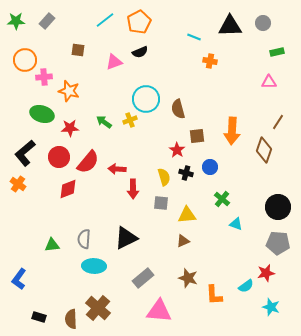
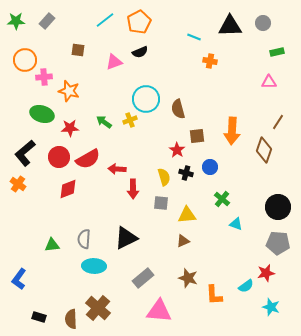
red semicircle at (88, 162): moved 3 px up; rotated 20 degrees clockwise
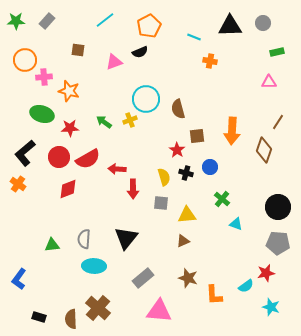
orange pentagon at (139, 22): moved 10 px right, 4 px down
black triangle at (126, 238): rotated 25 degrees counterclockwise
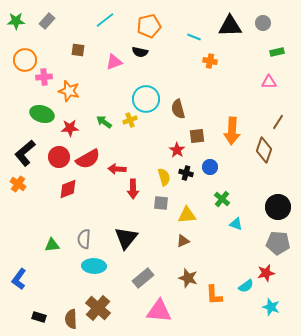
orange pentagon at (149, 26): rotated 15 degrees clockwise
black semicircle at (140, 52): rotated 35 degrees clockwise
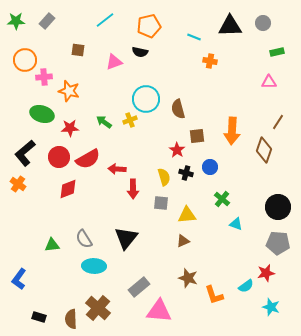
gray semicircle at (84, 239): rotated 36 degrees counterclockwise
gray rectangle at (143, 278): moved 4 px left, 9 px down
orange L-shape at (214, 295): rotated 15 degrees counterclockwise
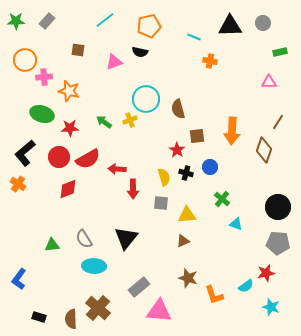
green rectangle at (277, 52): moved 3 px right
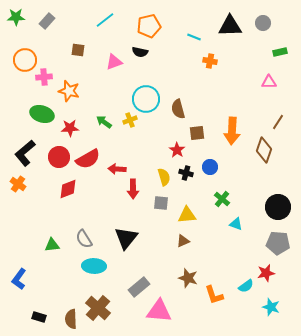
green star at (16, 21): moved 4 px up
brown square at (197, 136): moved 3 px up
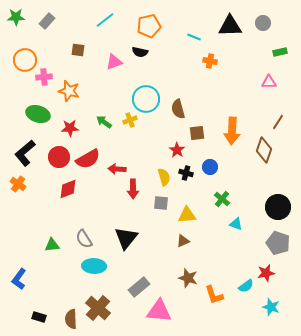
green ellipse at (42, 114): moved 4 px left
gray pentagon at (278, 243): rotated 15 degrees clockwise
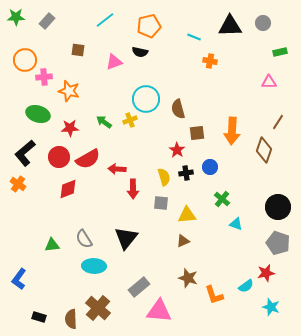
black cross at (186, 173): rotated 24 degrees counterclockwise
